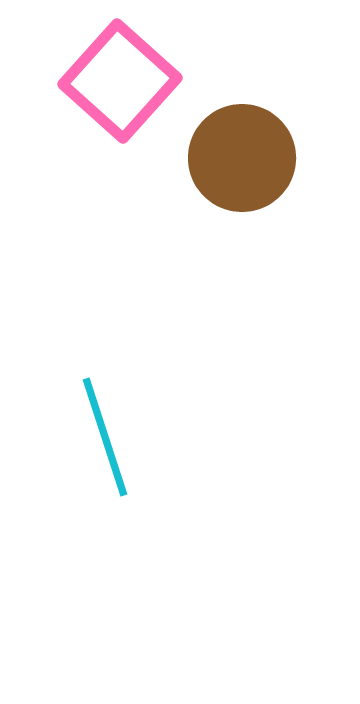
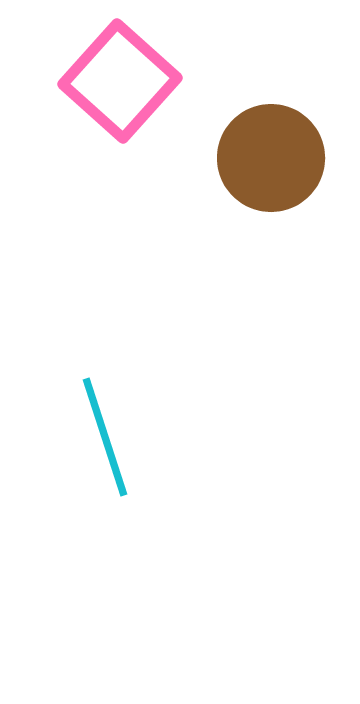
brown circle: moved 29 px right
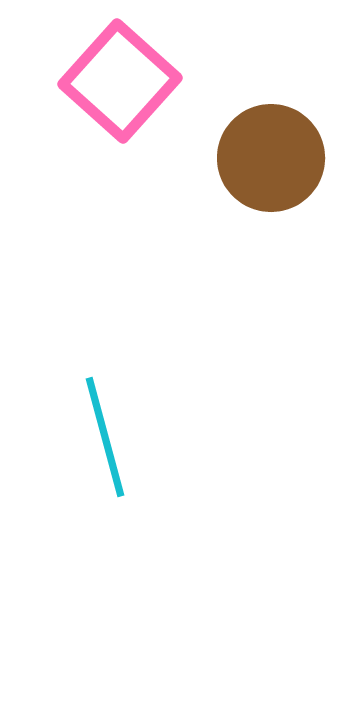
cyan line: rotated 3 degrees clockwise
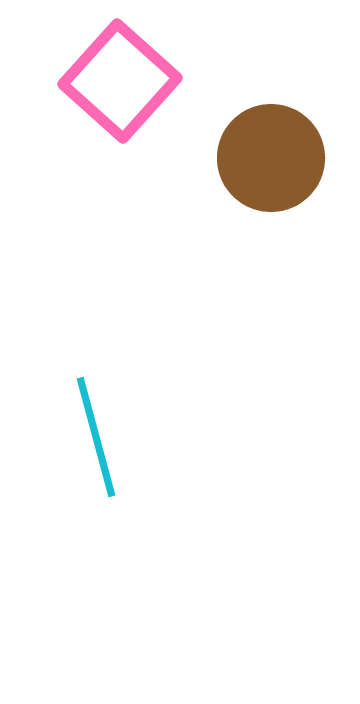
cyan line: moved 9 px left
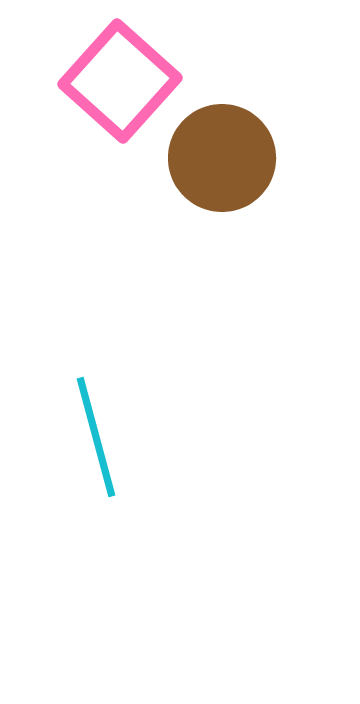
brown circle: moved 49 px left
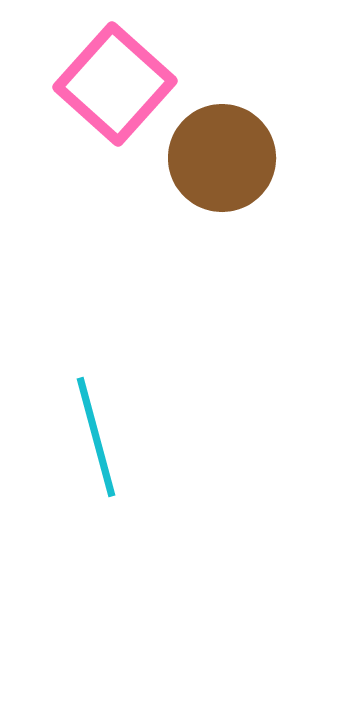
pink square: moved 5 px left, 3 px down
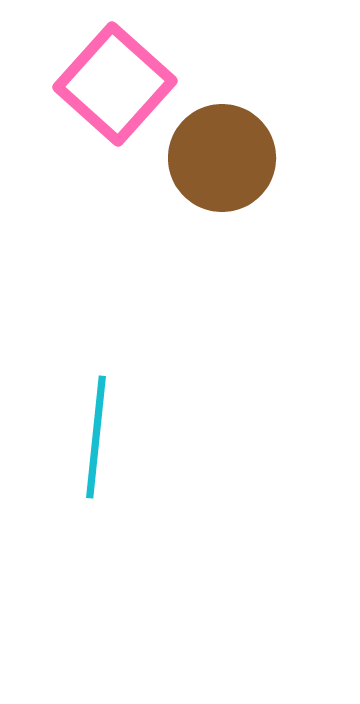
cyan line: rotated 21 degrees clockwise
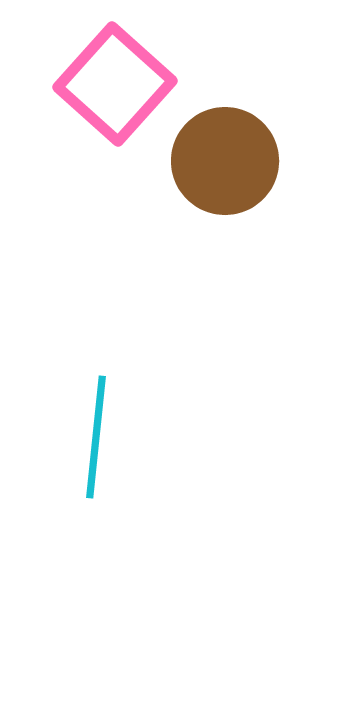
brown circle: moved 3 px right, 3 px down
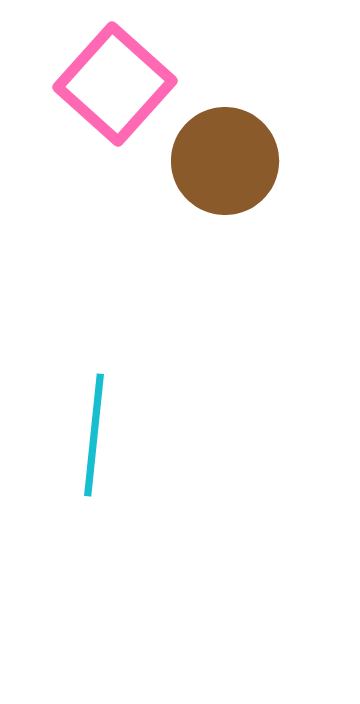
cyan line: moved 2 px left, 2 px up
